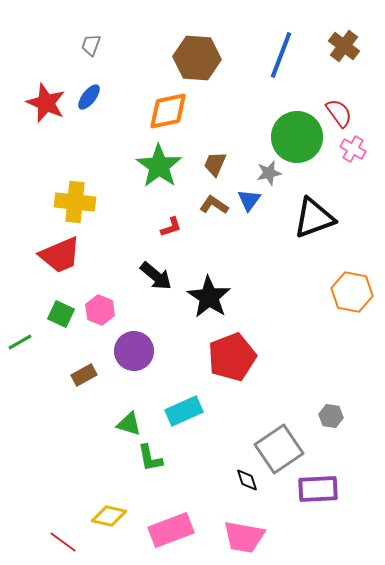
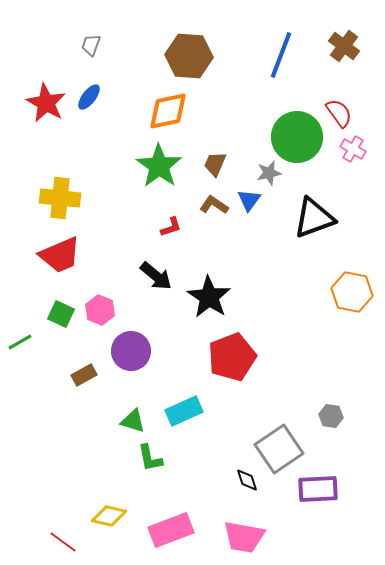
brown hexagon: moved 8 px left, 2 px up
red star: rotated 6 degrees clockwise
yellow cross: moved 15 px left, 4 px up
purple circle: moved 3 px left
green triangle: moved 4 px right, 3 px up
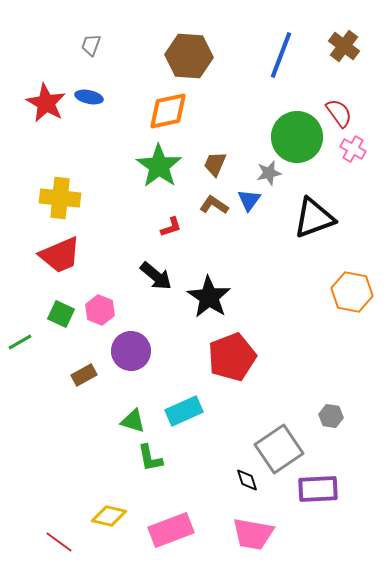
blue ellipse: rotated 64 degrees clockwise
pink trapezoid: moved 9 px right, 3 px up
red line: moved 4 px left
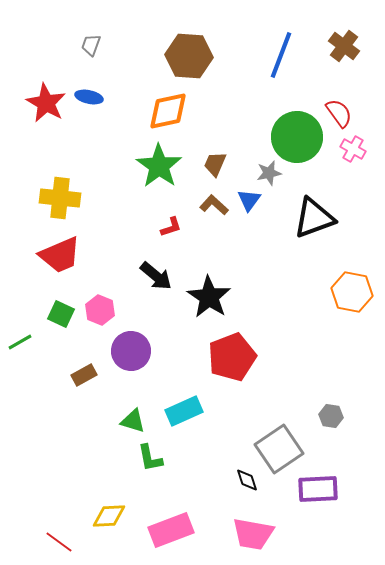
brown L-shape: rotated 8 degrees clockwise
yellow diamond: rotated 16 degrees counterclockwise
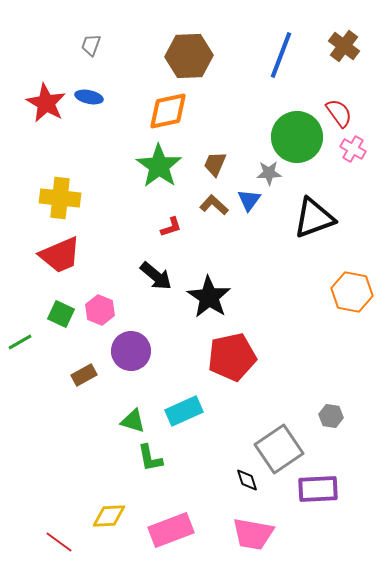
brown hexagon: rotated 6 degrees counterclockwise
gray star: rotated 10 degrees clockwise
red pentagon: rotated 9 degrees clockwise
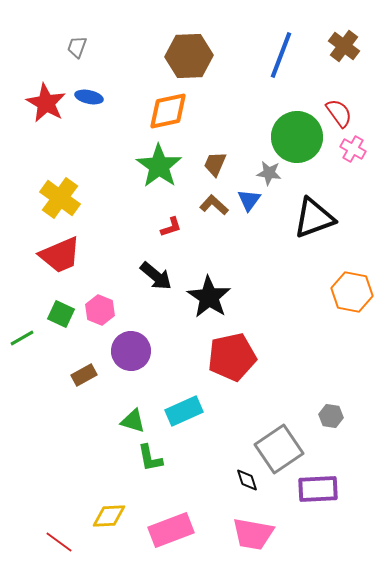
gray trapezoid: moved 14 px left, 2 px down
gray star: rotated 10 degrees clockwise
yellow cross: rotated 30 degrees clockwise
green line: moved 2 px right, 4 px up
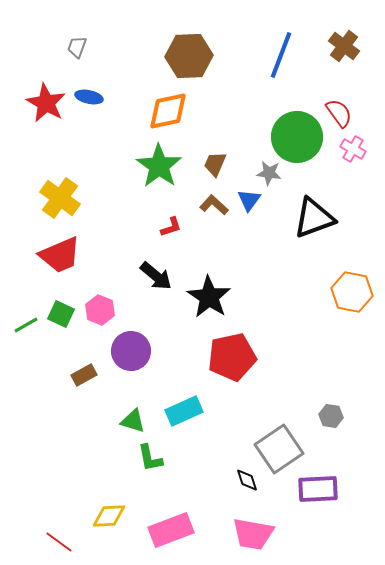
green line: moved 4 px right, 13 px up
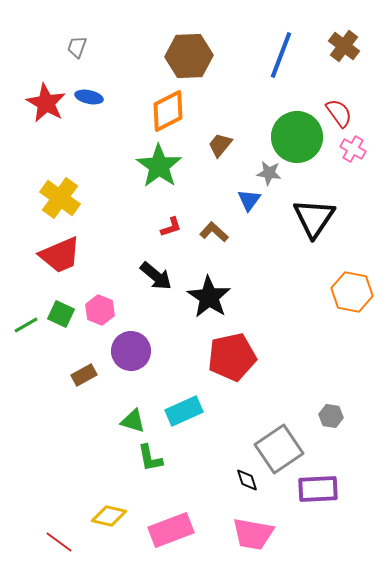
orange diamond: rotated 15 degrees counterclockwise
brown trapezoid: moved 5 px right, 19 px up; rotated 16 degrees clockwise
brown L-shape: moved 27 px down
black triangle: rotated 36 degrees counterclockwise
yellow diamond: rotated 16 degrees clockwise
